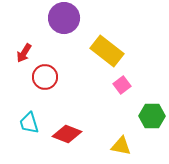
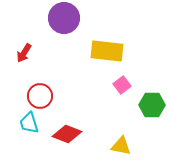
yellow rectangle: rotated 32 degrees counterclockwise
red circle: moved 5 px left, 19 px down
green hexagon: moved 11 px up
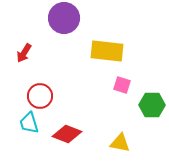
pink square: rotated 36 degrees counterclockwise
yellow triangle: moved 1 px left, 3 px up
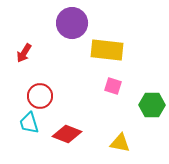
purple circle: moved 8 px right, 5 px down
yellow rectangle: moved 1 px up
pink square: moved 9 px left, 1 px down
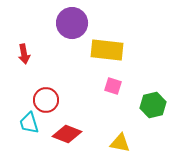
red arrow: moved 1 px down; rotated 42 degrees counterclockwise
red circle: moved 6 px right, 4 px down
green hexagon: moved 1 px right; rotated 15 degrees counterclockwise
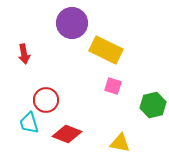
yellow rectangle: moved 1 px left; rotated 20 degrees clockwise
